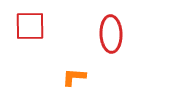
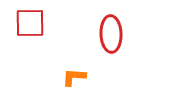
red square: moved 3 px up
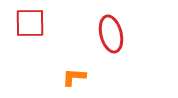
red ellipse: rotated 12 degrees counterclockwise
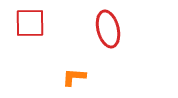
red ellipse: moved 3 px left, 5 px up
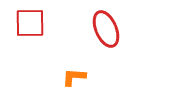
red ellipse: moved 2 px left; rotated 9 degrees counterclockwise
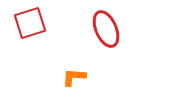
red square: rotated 16 degrees counterclockwise
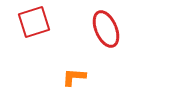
red square: moved 4 px right, 1 px up
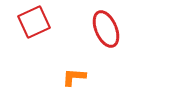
red square: rotated 8 degrees counterclockwise
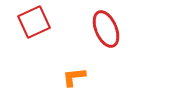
orange L-shape: rotated 10 degrees counterclockwise
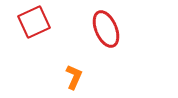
orange L-shape: rotated 120 degrees clockwise
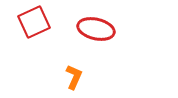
red ellipse: moved 10 px left; rotated 54 degrees counterclockwise
